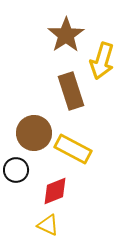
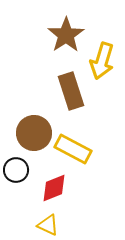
red diamond: moved 1 px left, 3 px up
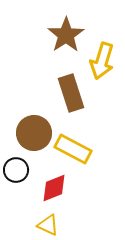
brown rectangle: moved 2 px down
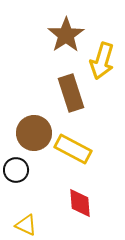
red diamond: moved 26 px right, 15 px down; rotated 72 degrees counterclockwise
yellow triangle: moved 22 px left
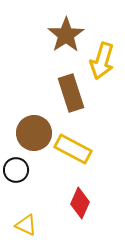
red diamond: rotated 28 degrees clockwise
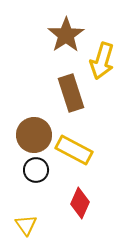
brown circle: moved 2 px down
yellow rectangle: moved 1 px right, 1 px down
black circle: moved 20 px right
yellow triangle: rotated 30 degrees clockwise
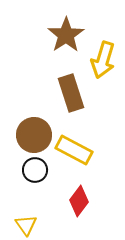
yellow arrow: moved 1 px right, 1 px up
black circle: moved 1 px left
red diamond: moved 1 px left, 2 px up; rotated 12 degrees clockwise
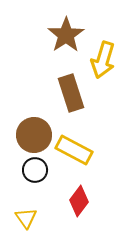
yellow triangle: moved 7 px up
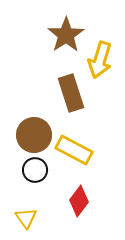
yellow arrow: moved 3 px left
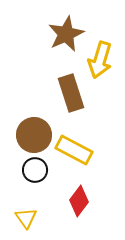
brown star: moved 1 px up; rotated 9 degrees clockwise
